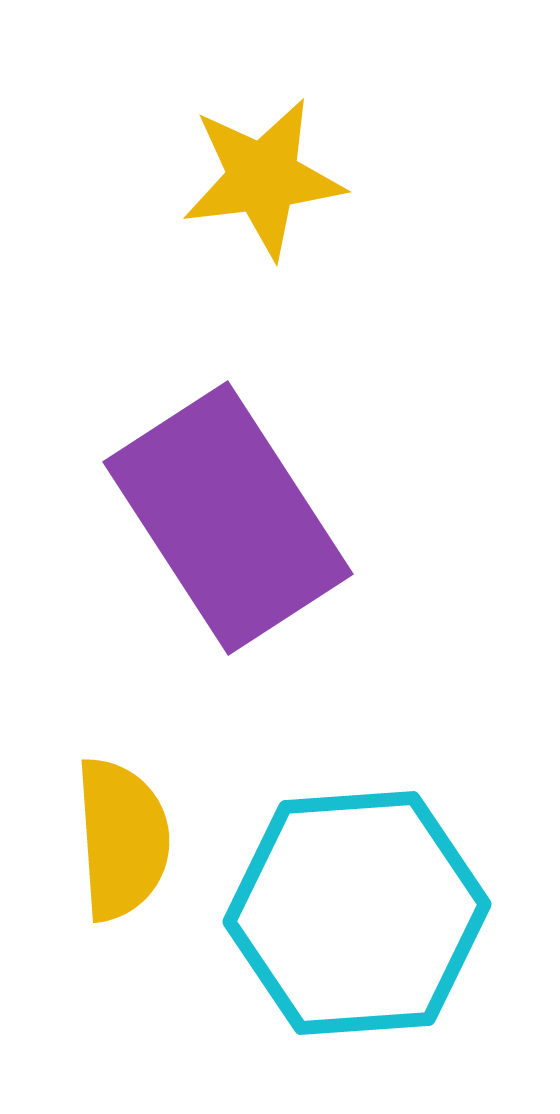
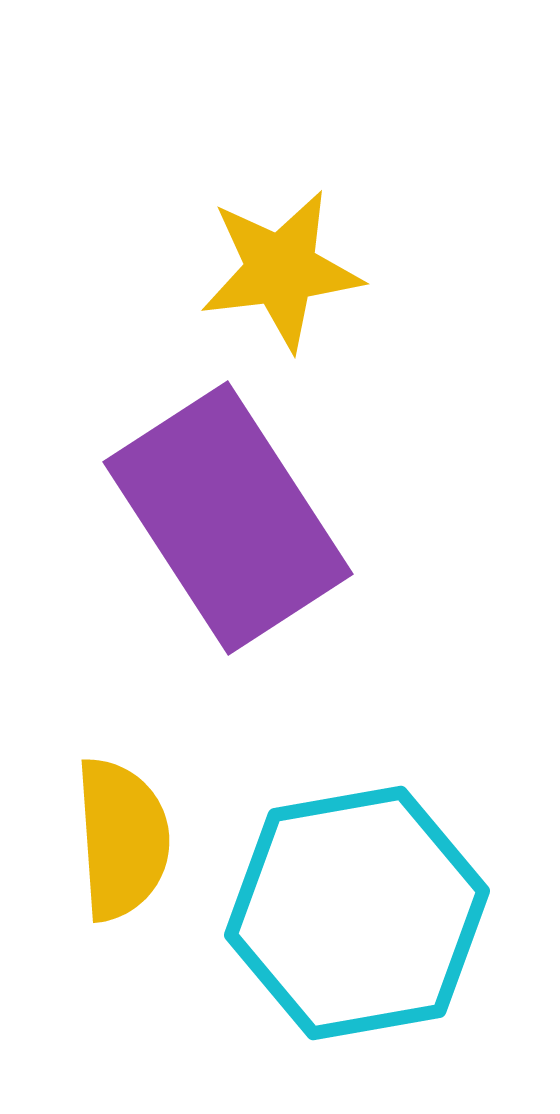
yellow star: moved 18 px right, 92 px down
cyan hexagon: rotated 6 degrees counterclockwise
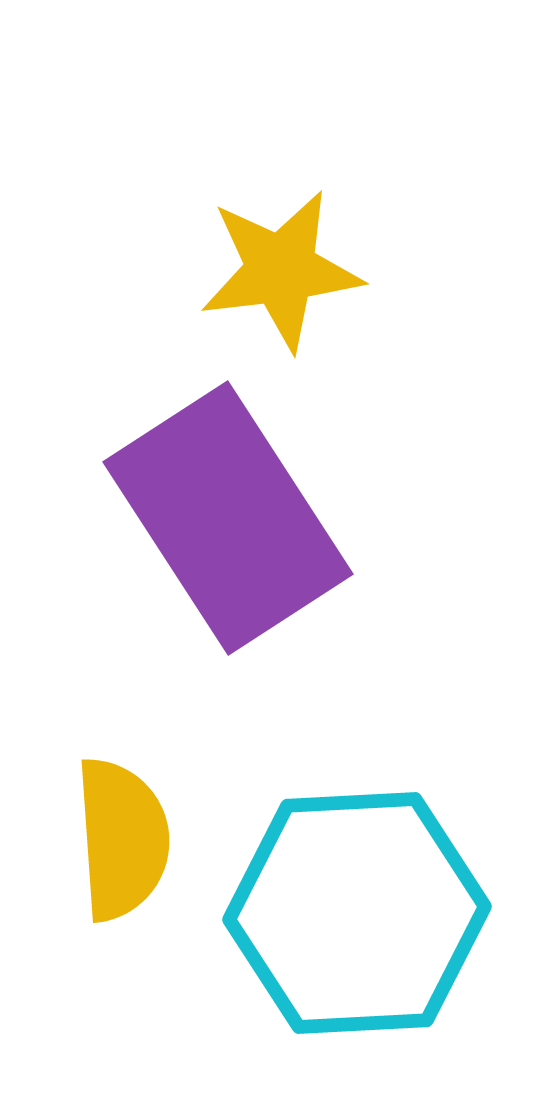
cyan hexagon: rotated 7 degrees clockwise
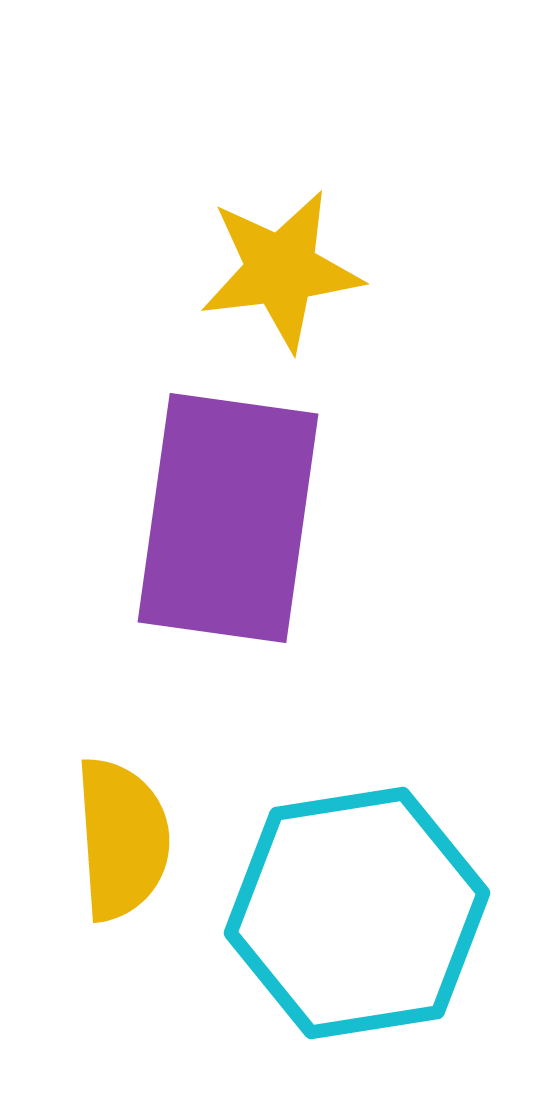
purple rectangle: rotated 41 degrees clockwise
cyan hexagon: rotated 6 degrees counterclockwise
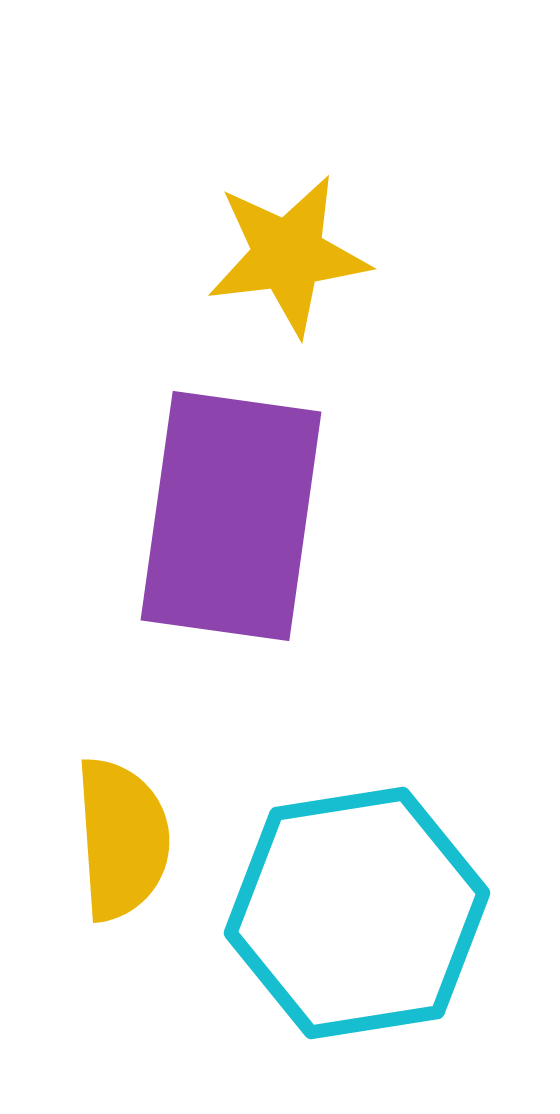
yellow star: moved 7 px right, 15 px up
purple rectangle: moved 3 px right, 2 px up
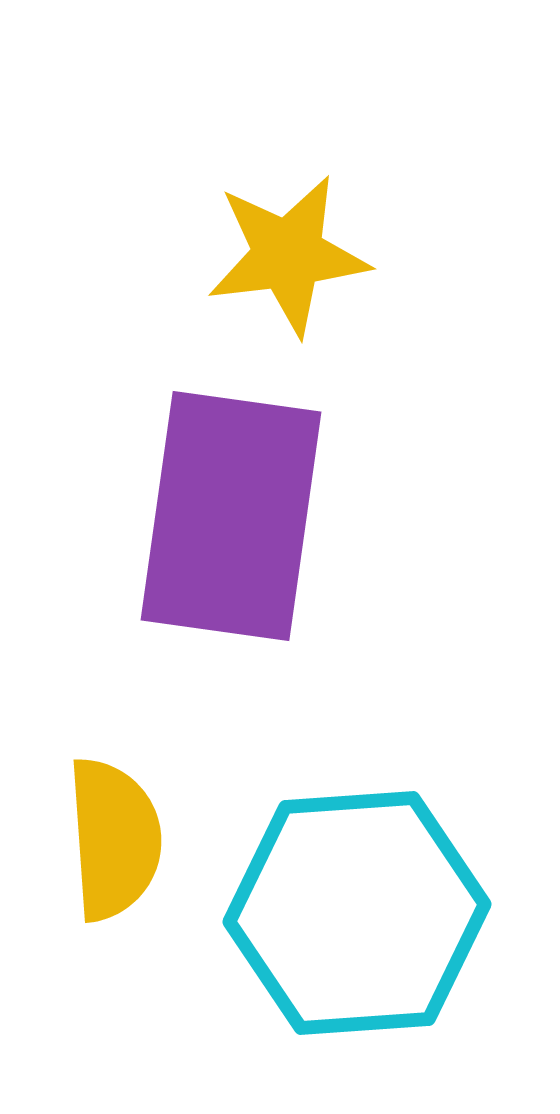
yellow semicircle: moved 8 px left
cyan hexagon: rotated 5 degrees clockwise
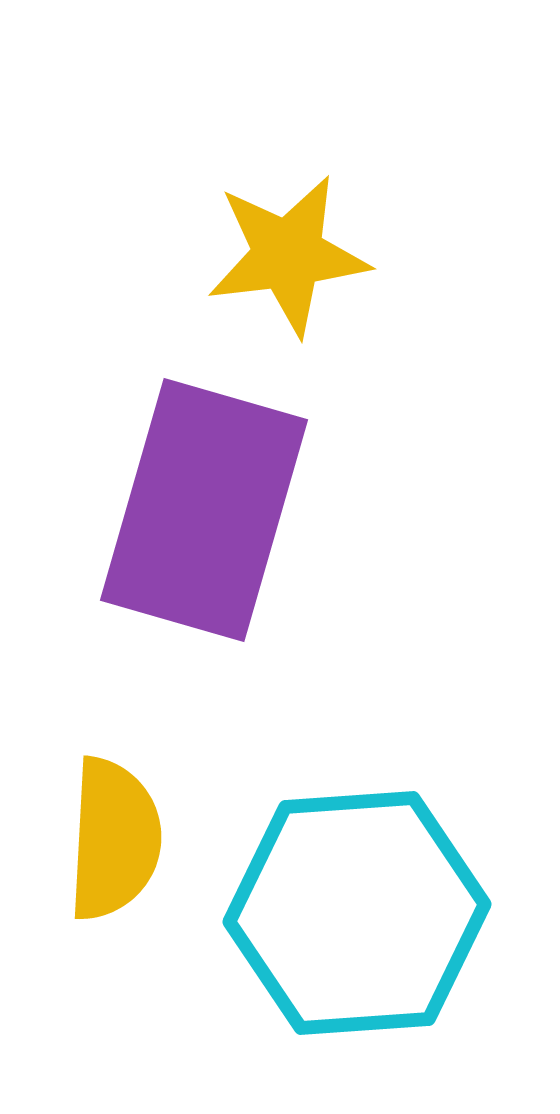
purple rectangle: moved 27 px left, 6 px up; rotated 8 degrees clockwise
yellow semicircle: rotated 7 degrees clockwise
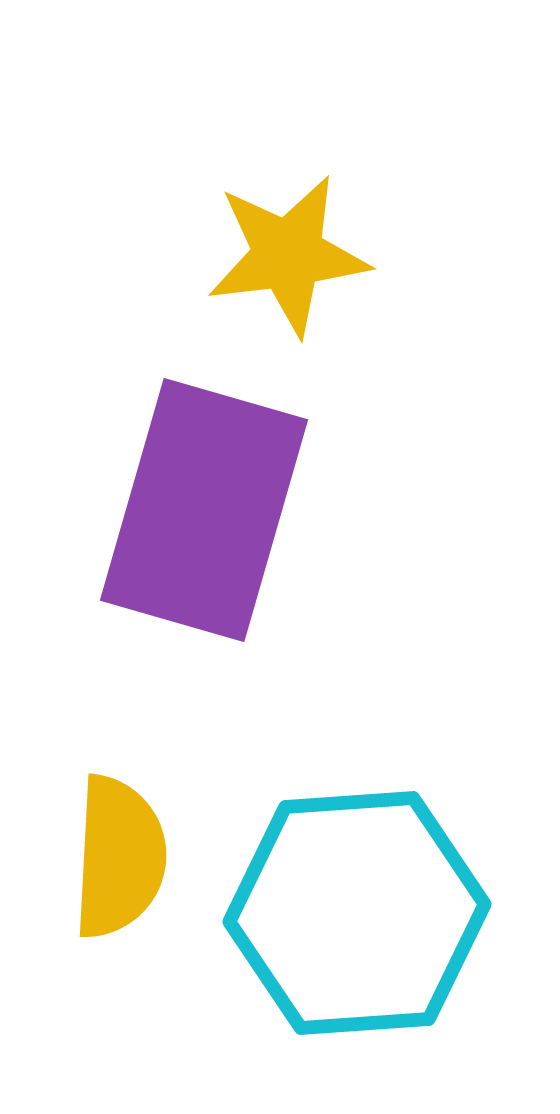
yellow semicircle: moved 5 px right, 18 px down
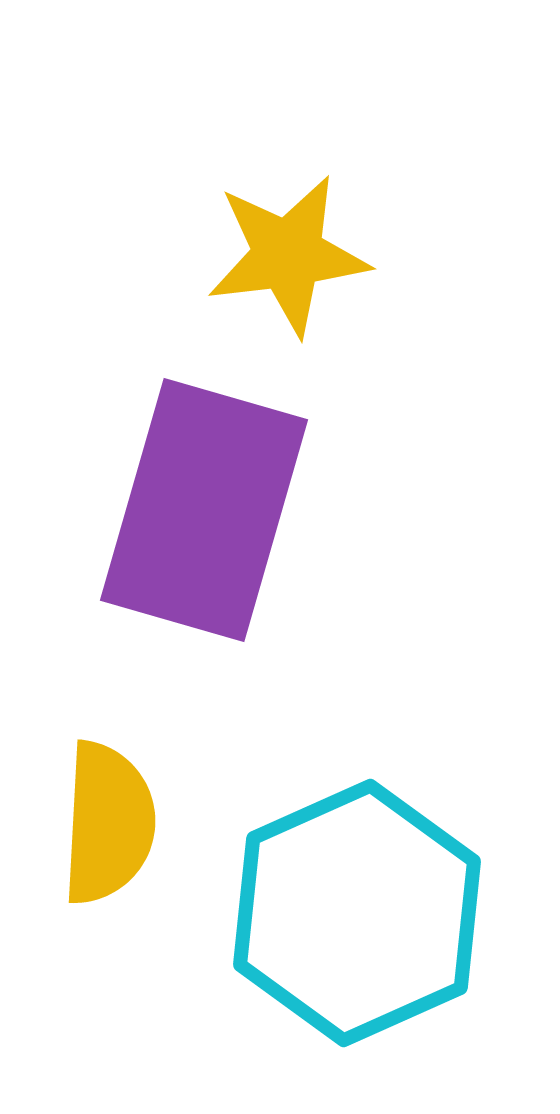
yellow semicircle: moved 11 px left, 34 px up
cyan hexagon: rotated 20 degrees counterclockwise
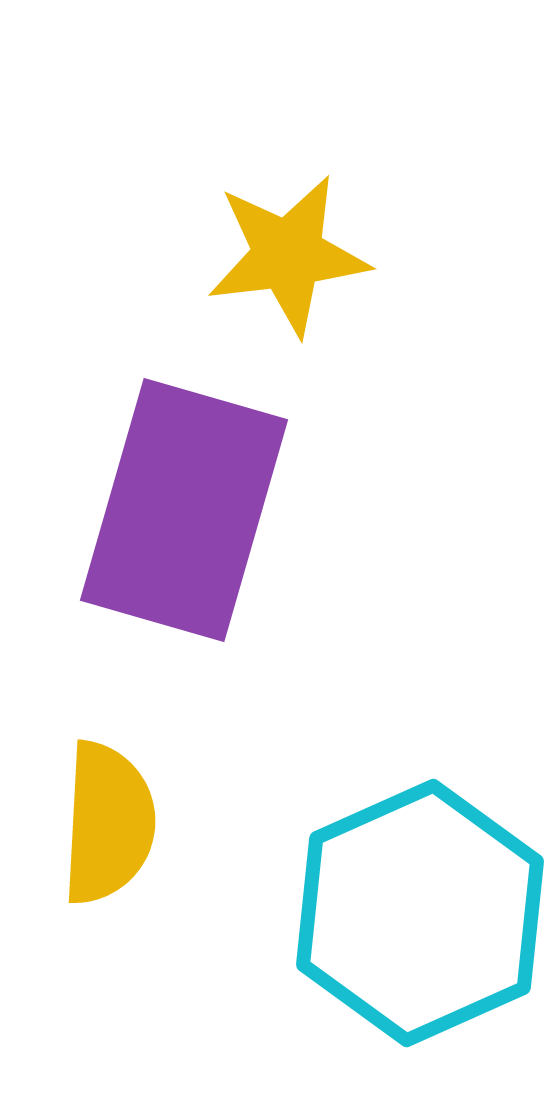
purple rectangle: moved 20 px left
cyan hexagon: moved 63 px right
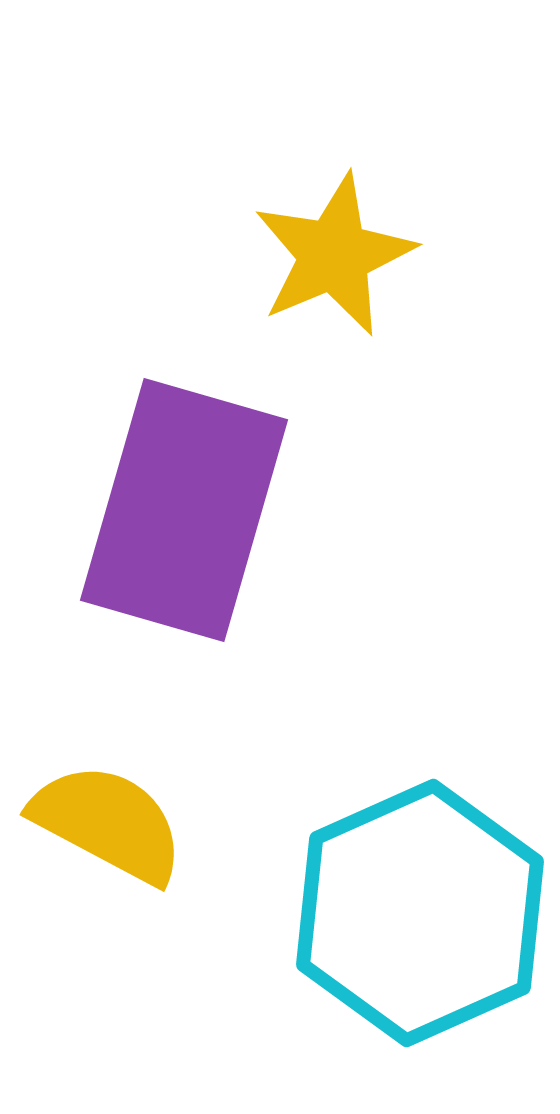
yellow star: moved 46 px right; rotated 16 degrees counterclockwise
yellow semicircle: rotated 65 degrees counterclockwise
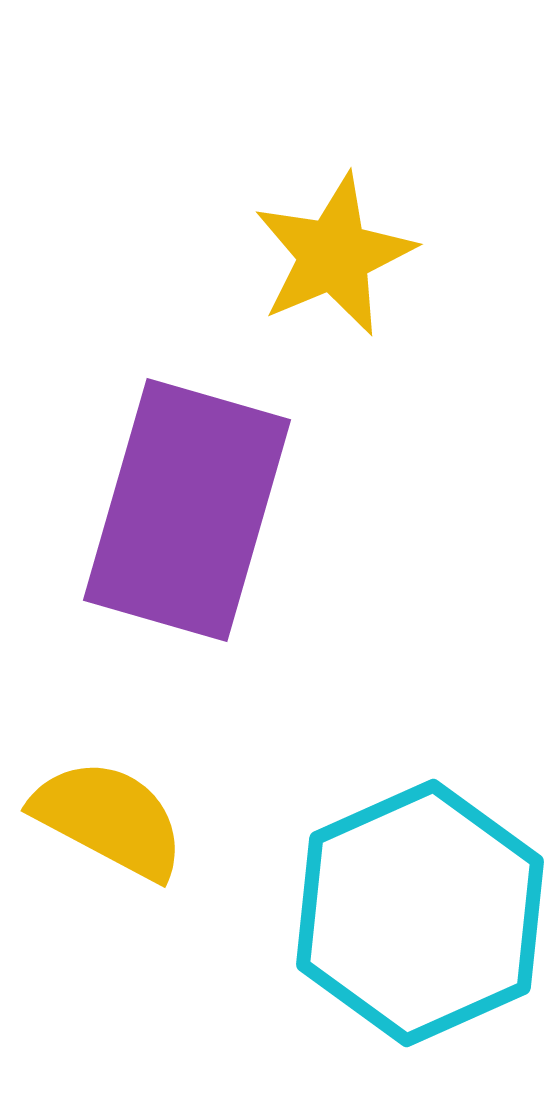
purple rectangle: moved 3 px right
yellow semicircle: moved 1 px right, 4 px up
